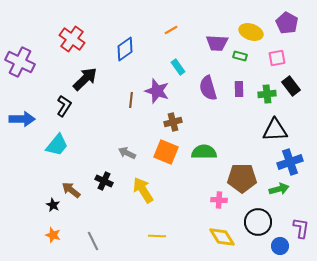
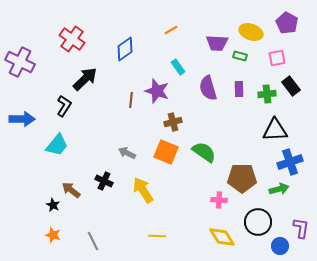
green semicircle: rotated 35 degrees clockwise
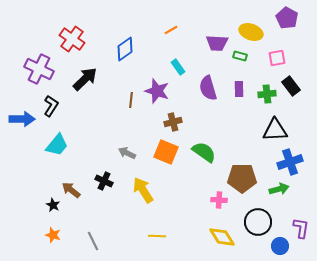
purple pentagon: moved 5 px up
purple cross: moved 19 px right, 7 px down
black L-shape: moved 13 px left
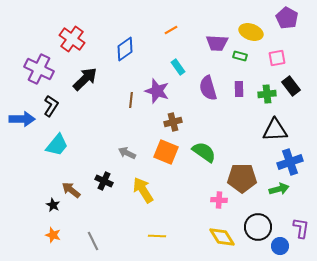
black circle: moved 5 px down
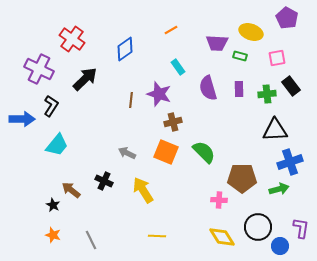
purple star: moved 2 px right, 3 px down
green semicircle: rotated 10 degrees clockwise
gray line: moved 2 px left, 1 px up
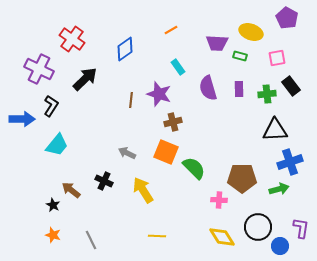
green semicircle: moved 10 px left, 16 px down
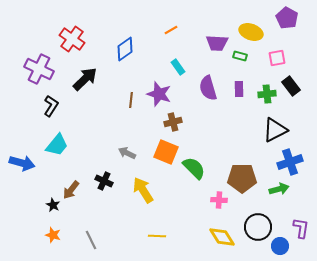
blue arrow: moved 44 px down; rotated 15 degrees clockwise
black triangle: rotated 24 degrees counterclockwise
brown arrow: rotated 90 degrees counterclockwise
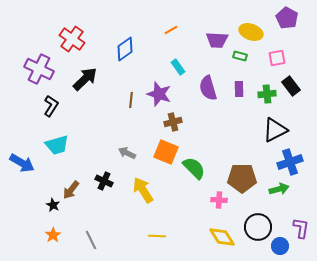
purple trapezoid: moved 3 px up
cyan trapezoid: rotated 35 degrees clockwise
blue arrow: rotated 15 degrees clockwise
orange star: rotated 21 degrees clockwise
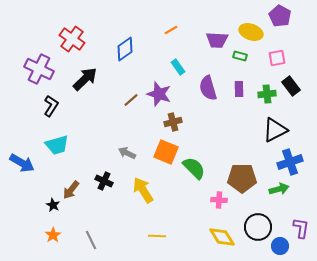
purple pentagon: moved 7 px left, 2 px up
brown line: rotated 42 degrees clockwise
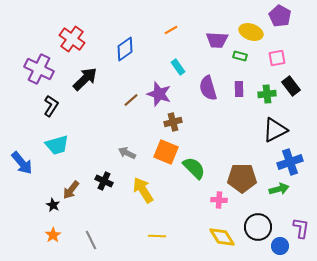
blue arrow: rotated 20 degrees clockwise
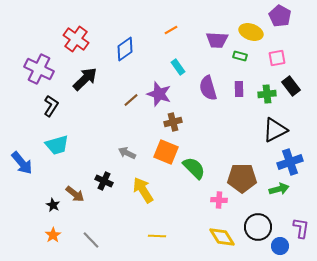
red cross: moved 4 px right
brown arrow: moved 4 px right, 4 px down; rotated 90 degrees counterclockwise
gray line: rotated 18 degrees counterclockwise
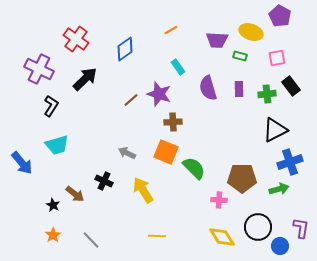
brown cross: rotated 12 degrees clockwise
